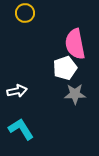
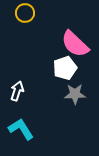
pink semicircle: rotated 36 degrees counterclockwise
white arrow: rotated 60 degrees counterclockwise
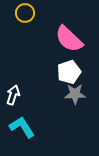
pink semicircle: moved 6 px left, 5 px up
white pentagon: moved 4 px right, 4 px down
white arrow: moved 4 px left, 4 px down
cyan L-shape: moved 1 px right, 2 px up
